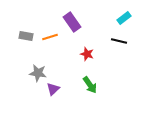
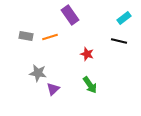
purple rectangle: moved 2 px left, 7 px up
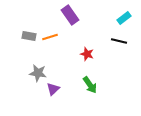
gray rectangle: moved 3 px right
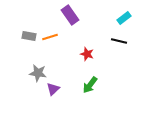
green arrow: rotated 72 degrees clockwise
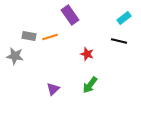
gray star: moved 23 px left, 17 px up
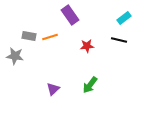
black line: moved 1 px up
red star: moved 8 px up; rotated 24 degrees counterclockwise
